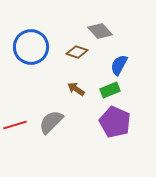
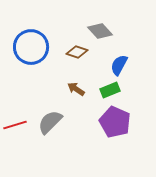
gray semicircle: moved 1 px left
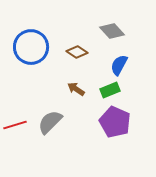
gray diamond: moved 12 px right
brown diamond: rotated 15 degrees clockwise
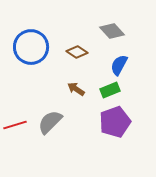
purple pentagon: rotated 28 degrees clockwise
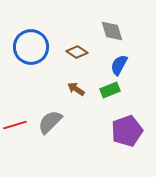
gray diamond: rotated 25 degrees clockwise
purple pentagon: moved 12 px right, 9 px down
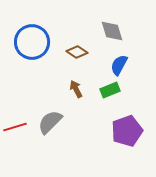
blue circle: moved 1 px right, 5 px up
brown arrow: rotated 30 degrees clockwise
red line: moved 2 px down
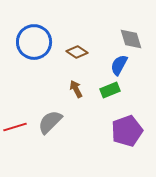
gray diamond: moved 19 px right, 8 px down
blue circle: moved 2 px right
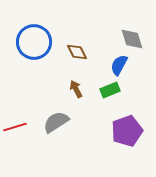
gray diamond: moved 1 px right
brown diamond: rotated 30 degrees clockwise
gray semicircle: moved 6 px right; rotated 12 degrees clockwise
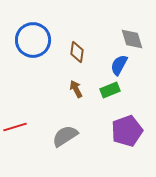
blue circle: moved 1 px left, 2 px up
brown diamond: rotated 35 degrees clockwise
gray semicircle: moved 9 px right, 14 px down
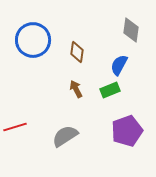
gray diamond: moved 1 px left, 9 px up; rotated 25 degrees clockwise
